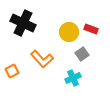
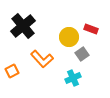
black cross: moved 3 px down; rotated 25 degrees clockwise
yellow circle: moved 5 px down
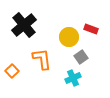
black cross: moved 1 px right, 1 px up
gray square: moved 1 px left, 3 px down
orange L-shape: rotated 145 degrees counterclockwise
orange square: rotated 16 degrees counterclockwise
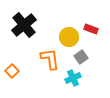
orange L-shape: moved 8 px right
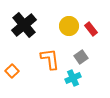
red rectangle: rotated 32 degrees clockwise
yellow circle: moved 11 px up
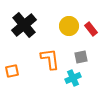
gray square: rotated 24 degrees clockwise
orange square: rotated 32 degrees clockwise
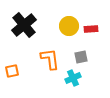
red rectangle: rotated 56 degrees counterclockwise
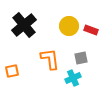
red rectangle: moved 1 px down; rotated 24 degrees clockwise
gray square: moved 1 px down
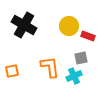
black cross: rotated 20 degrees counterclockwise
red rectangle: moved 3 px left, 6 px down
orange L-shape: moved 8 px down
cyan cross: moved 1 px right, 2 px up
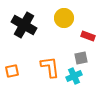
yellow circle: moved 5 px left, 8 px up
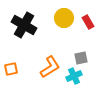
red rectangle: moved 14 px up; rotated 40 degrees clockwise
orange L-shape: rotated 65 degrees clockwise
orange square: moved 1 px left, 2 px up
